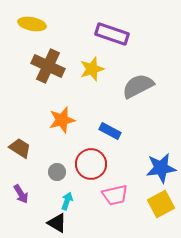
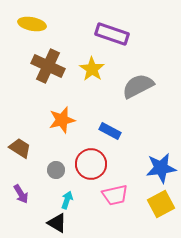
yellow star: rotated 20 degrees counterclockwise
gray circle: moved 1 px left, 2 px up
cyan arrow: moved 1 px up
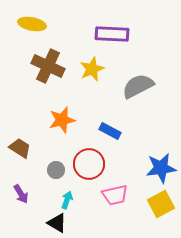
purple rectangle: rotated 16 degrees counterclockwise
yellow star: rotated 15 degrees clockwise
red circle: moved 2 px left
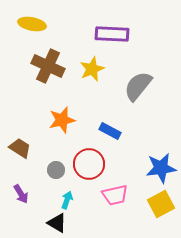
gray semicircle: rotated 24 degrees counterclockwise
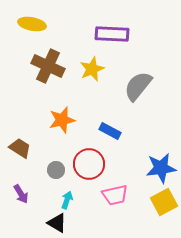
yellow square: moved 3 px right, 2 px up
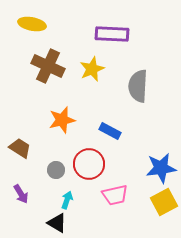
gray semicircle: rotated 36 degrees counterclockwise
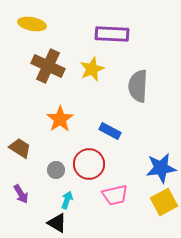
orange star: moved 2 px left, 1 px up; rotated 20 degrees counterclockwise
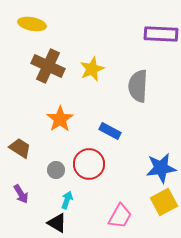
purple rectangle: moved 49 px right
pink trapezoid: moved 5 px right, 21 px down; rotated 48 degrees counterclockwise
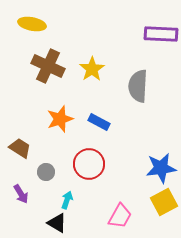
yellow star: rotated 10 degrees counterclockwise
orange star: rotated 16 degrees clockwise
blue rectangle: moved 11 px left, 9 px up
gray circle: moved 10 px left, 2 px down
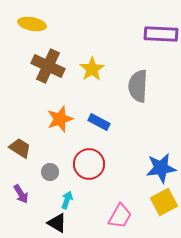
gray circle: moved 4 px right
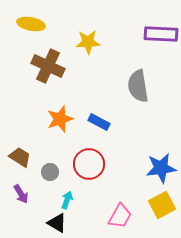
yellow ellipse: moved 1 px left
yellow star: moved 4 px left, 27 px up; rotated 30 degrees clockwise
gray semicircle: rotated 12 degrees counterclockwise
brown trapezoid: moved 9 px down
yellow square: moved 2 px left, 3 px down
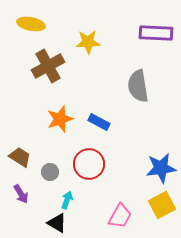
purple rectangle: moved 5 px left, 1 px up
brown cross: rotated 36 degrees clockwise
